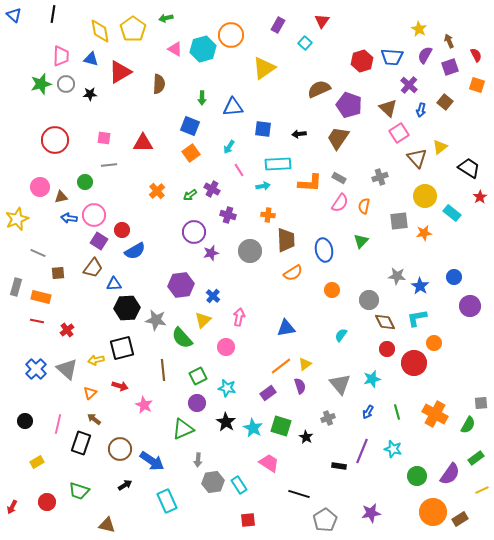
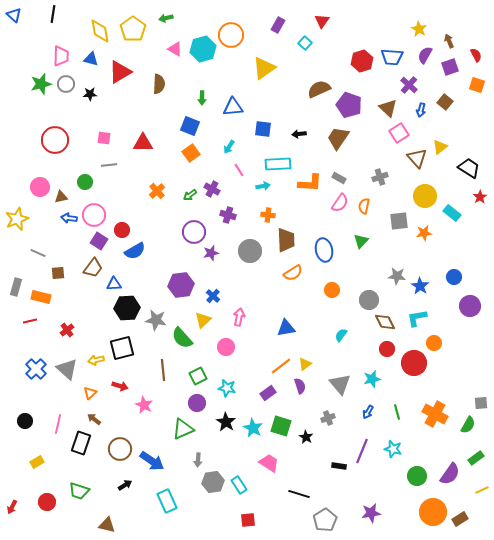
red line at (37, 321): moved 7 px left; rotated 24 degrees counterclockwise
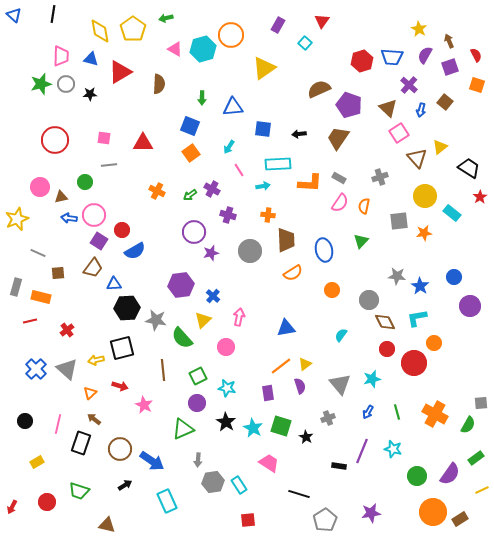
orange cross at (157, 191): rotated 21 degrees counterclockwise
purple rectangle at (268, 393): rotated 63 degrees counterclockwise
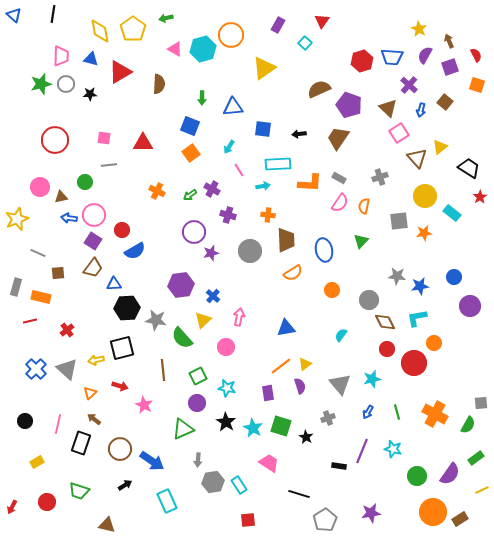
purple square at (99, 241): moved 6 px left
blue star at (420, 286): rotated 30 degrees clockwise
